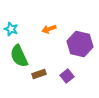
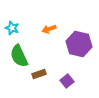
cyan star: moved 1 px right, 1 px up
purple hexagon: moved 1 px left
purple square: moved 5 px down
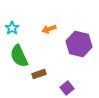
cyan star: rotated 16 degrees clockwise
purple square: moved 7 px down
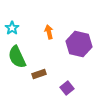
orange arrow: moved 3 px down; rotated 96 degrees clockwise
green semicircle: moved 2 px left, 1 px down
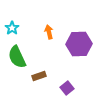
purple hexagon: rotated 15 degrees counterclockwise
brown rectangle: moved 2 px down
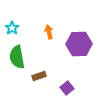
green semicircle: rotated 15 degrees clockwise
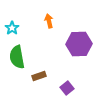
orange arrow: moved 11 px up
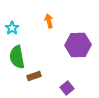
purple hexagon: moved 1 px left, 1 px down
brown rectangle: moved 5 px left
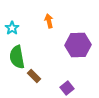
brown rectangle: rotated 64 degrees clockwise
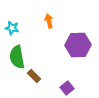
cyan star: rotated 24 degrees counterclockwise
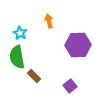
cyan star: moved 8 px right, 5 px down; rotated 16 degrees clockwise
purple square: moved 3 px right, 2 px up
